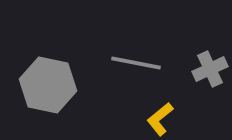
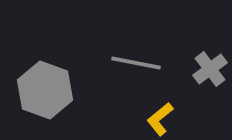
gray cross: rotated 12 degrees counterclockwise
gray hexagon: moved 3 px left, 5 px down; rotated 8 degrees clockwise
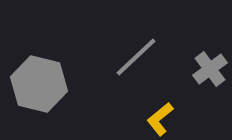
gray line: moved 6 px up; rotated 54 degrees counterclockwise
gray hexagon: moved 6 px left, 6 px up; rotated 6 degrees counterclockwise
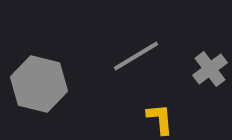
gray line: moved 1 px up; rotated 12 degrees clockwise
yellow L-shape: rotated 124 degrees clockwise
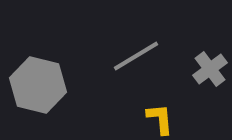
gray hexagon: moved 1 px left, 1 px down
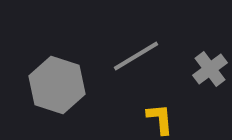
gray hexagon: moved 19 px right; rotated 4 degrees clockwise
